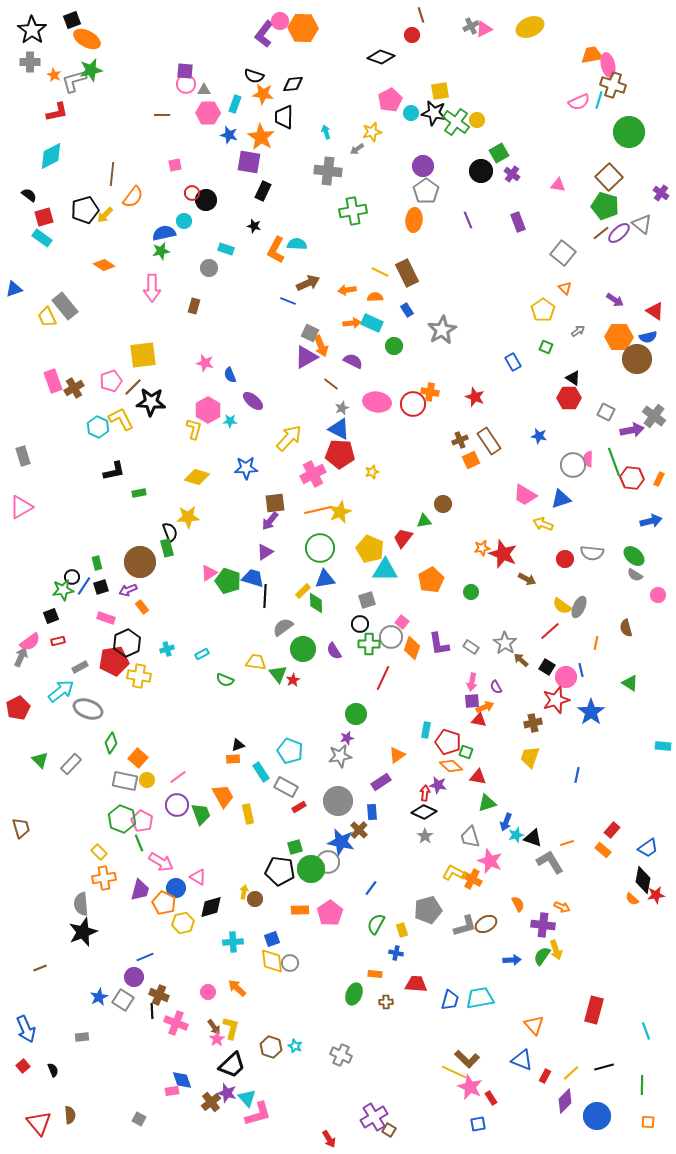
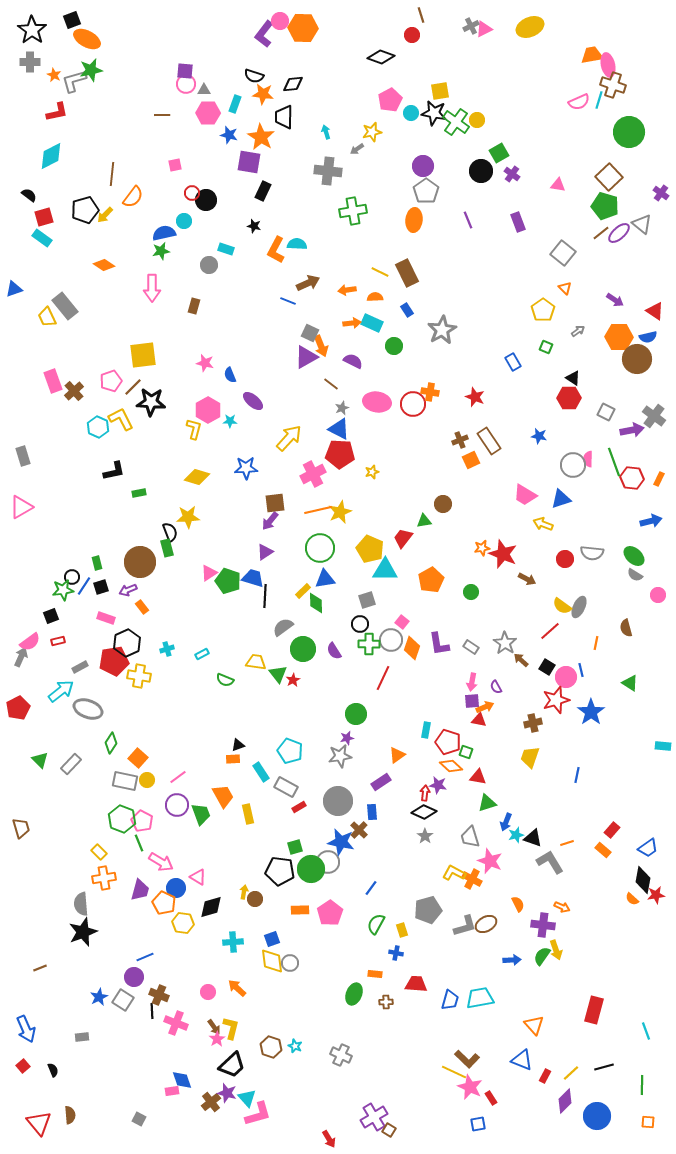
gray circle at (209, 268): moved 3 px up
brown cross at (74, 388): moved 3 px down; rotated 12 degrees counterclockwise
gray circle at (391, 637): moved 3 px down
yellow hexagon at (183, 923): rotated 20 degrees clockwise
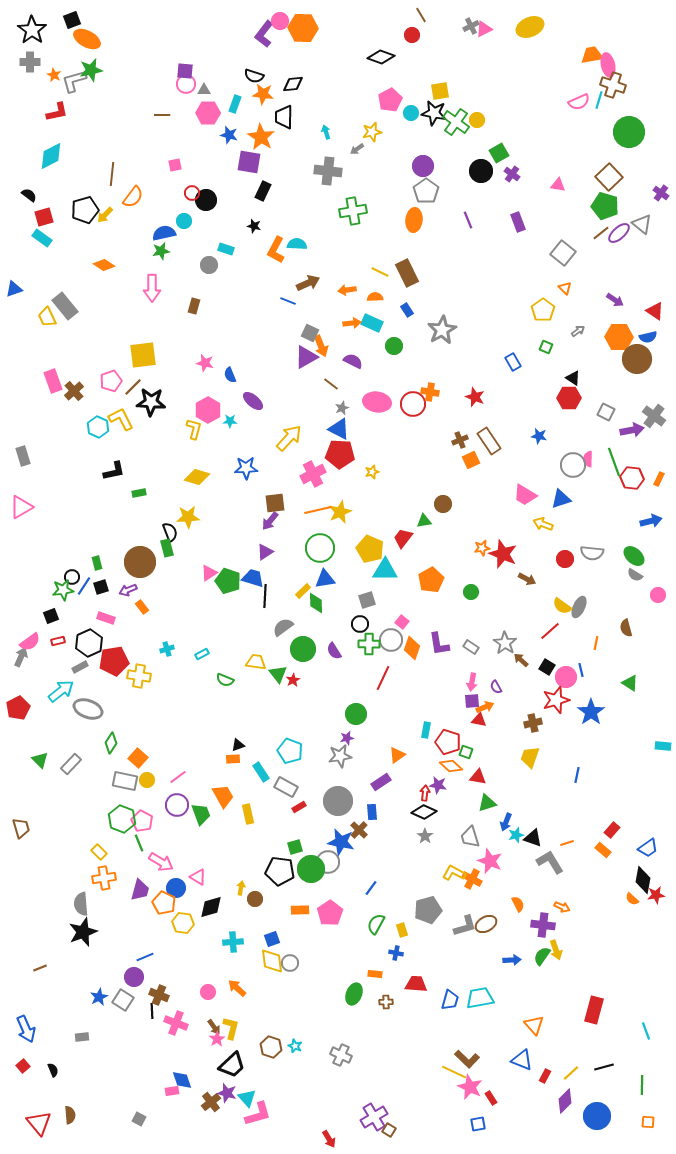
brown line at (421, 15): rotated 14 degrees counterclockwise
black hexagon at (127, 643): moved 38 px left
yellow arrow at (244, 892): moved 3 px left, 4 px up
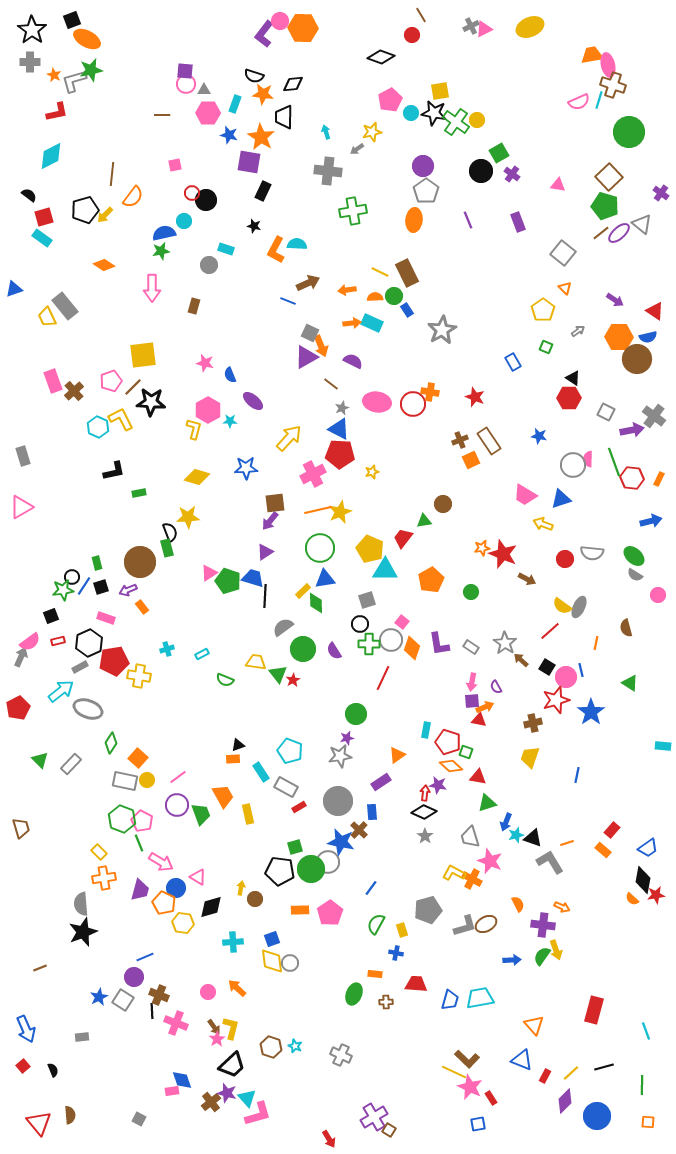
green circle at (394, 346): moved 50 px up
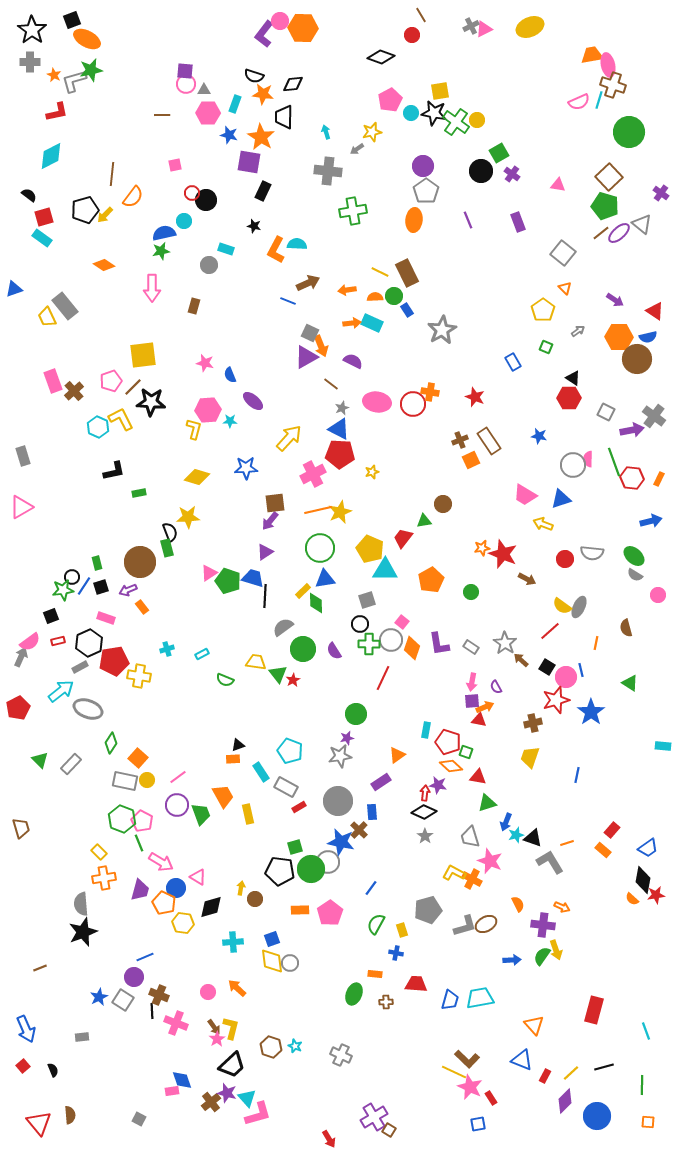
pink hexagon at (208, 410): rotated 25 degrees clockwise
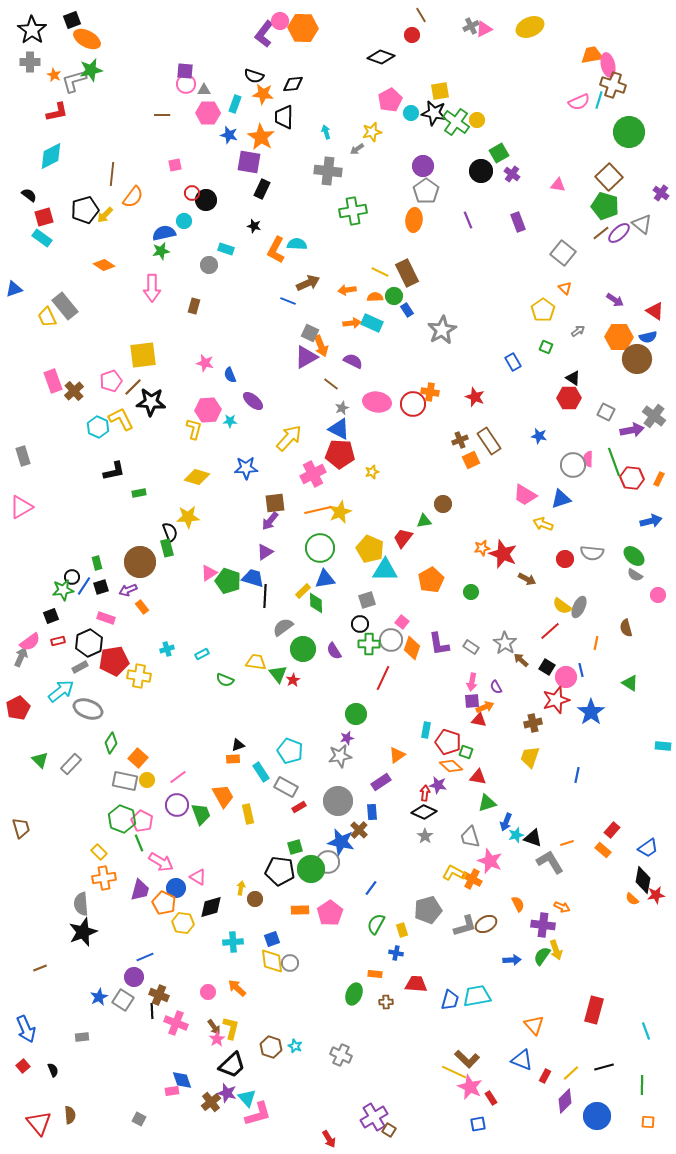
black rectangle at (263, 191): moved 1 px left, 2 px up
cyan trapezoid at (480, 998): moved 3 px left, 2 px up
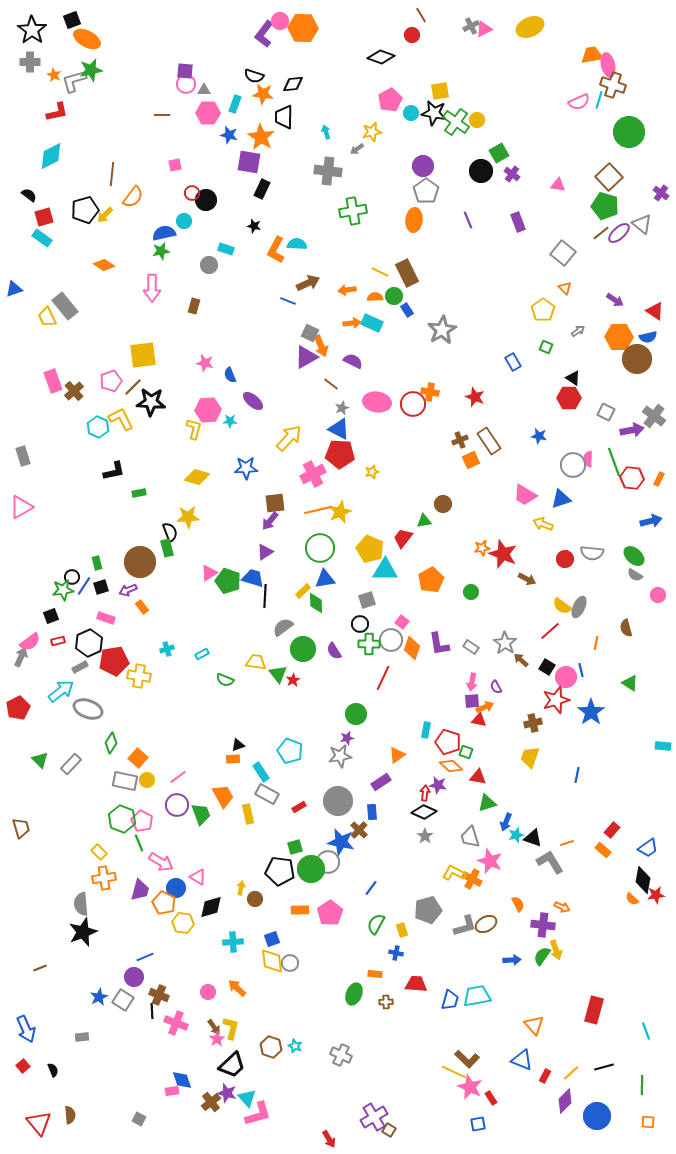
gray rectangle at (286, 787): moved 19 px left, 7 px down
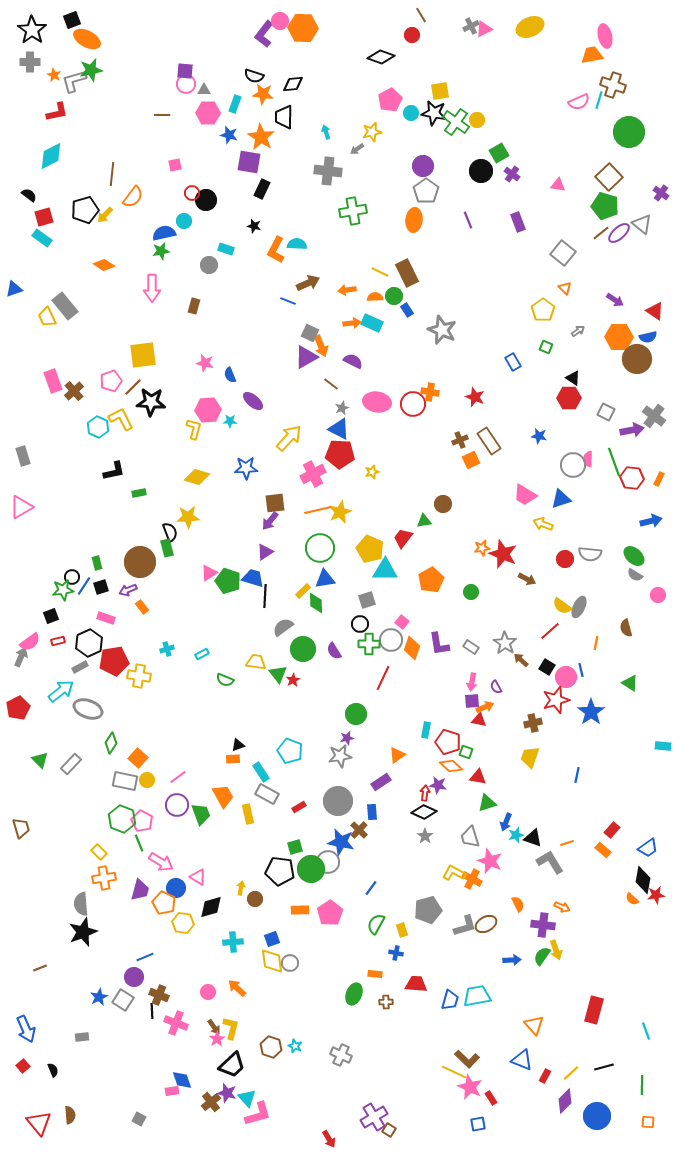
pink ellipse at (608, 65): moved 3 px left, 29 px up
gray star at (442, 330): rotated 20 degrees counterclockwise
gray semicircle at (592, 553): moved 2 px left, 1 px down
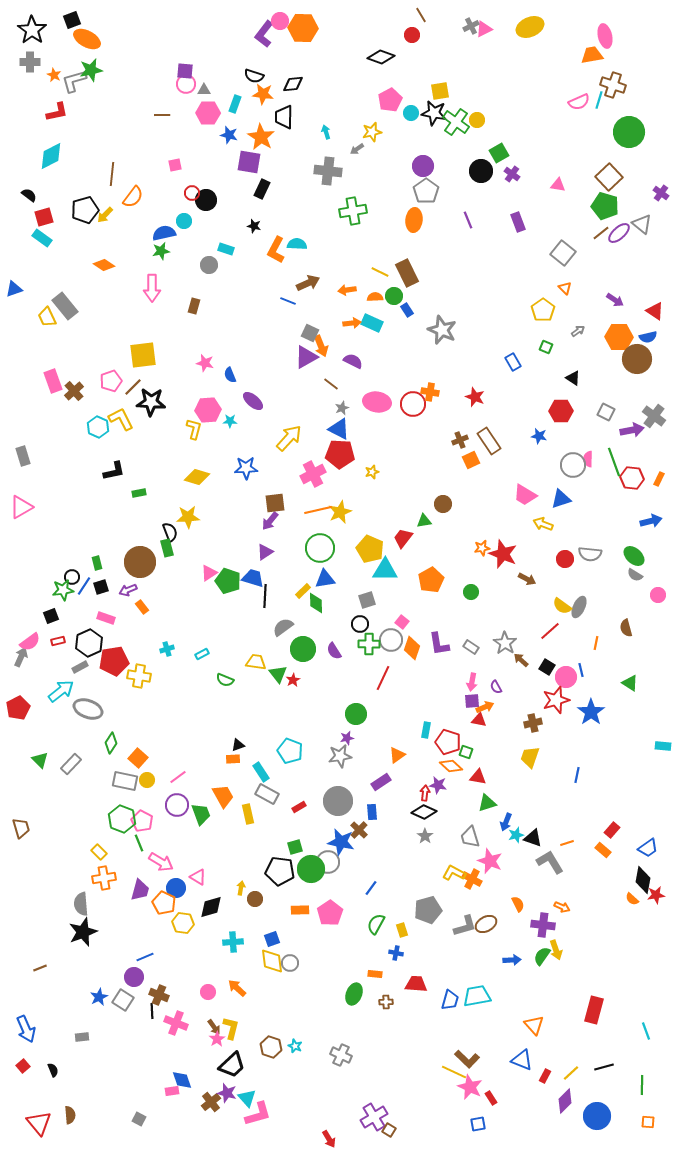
red hexagon at (569, 398): moved 8 px left, 13 px down
